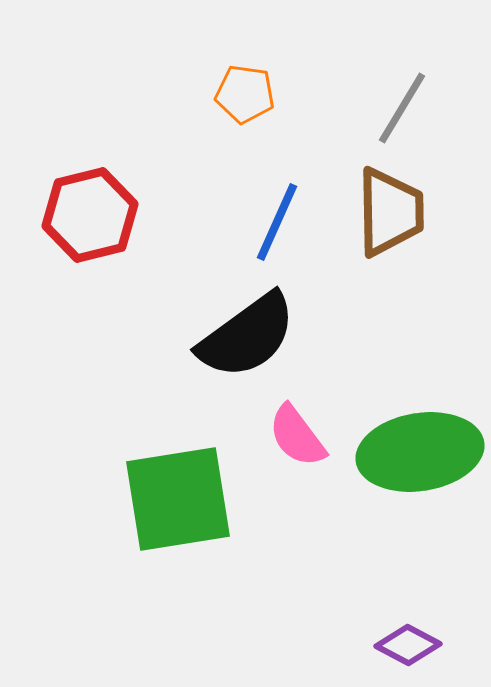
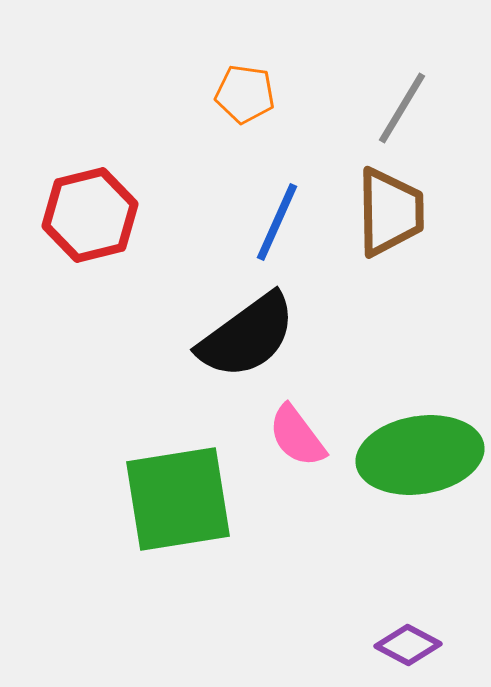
green ellipse: moved 3 px down
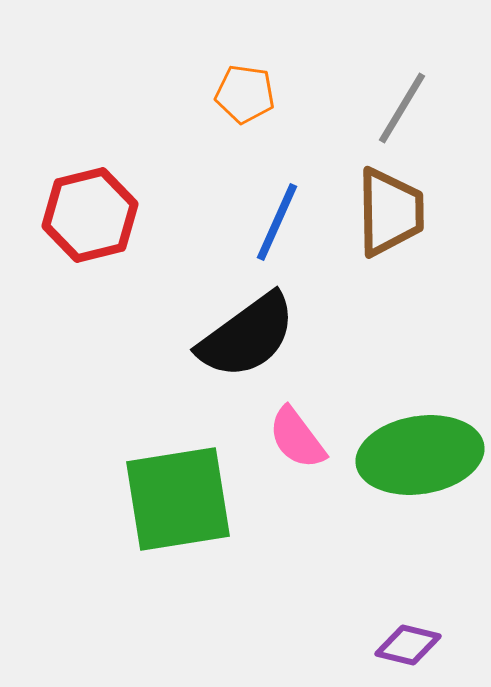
pink semicircle: moved 2 px down
purple diamond: rotated 14 degrees counterclockwise
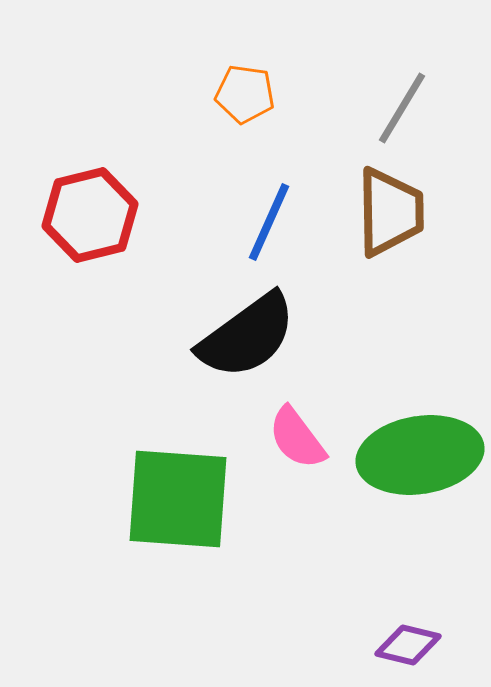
blue line: moved 8 px left
green square: rotated 13 degrees clockwise
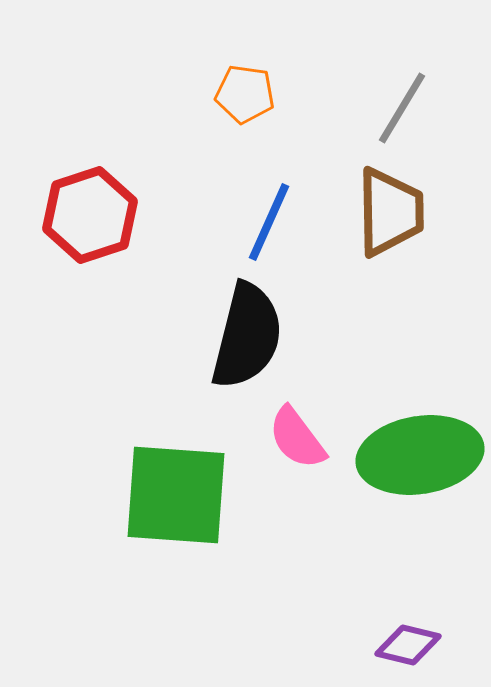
red hexagon: rotated 4 degrees counterclockwise
black semicircle: rotated 40 degrees counterclockwise
green square: moved 2 px left, 4 px up
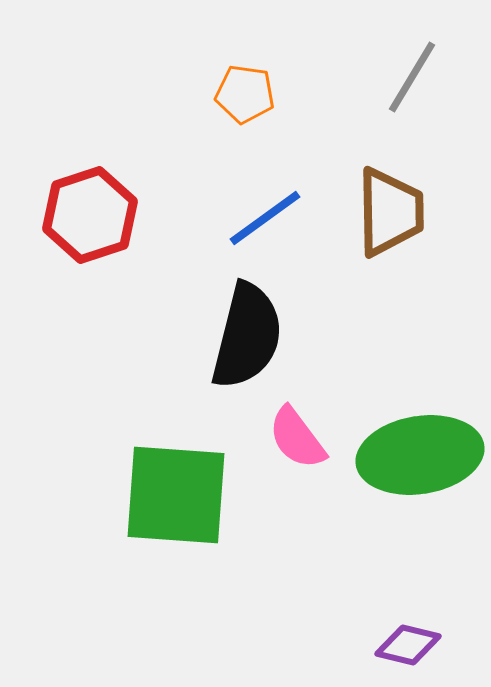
gray line: moved 10 px right, 31 px up
blue line: moved 4 px left, 4 px up; rotated 30 degrees clockwise
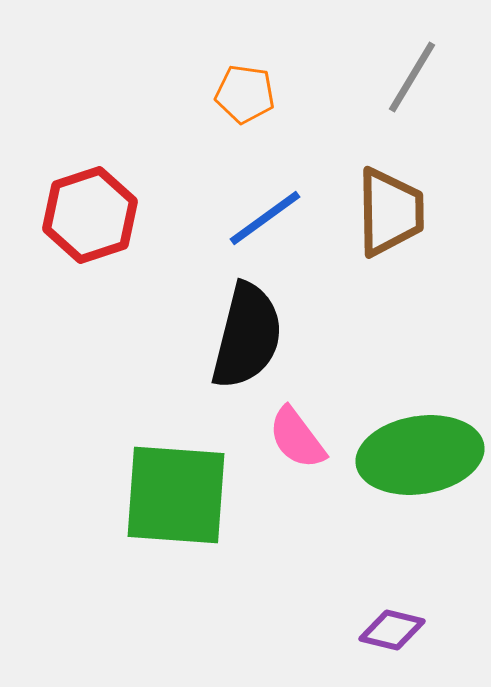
purple diamond: moved 16 px left, 15 px up
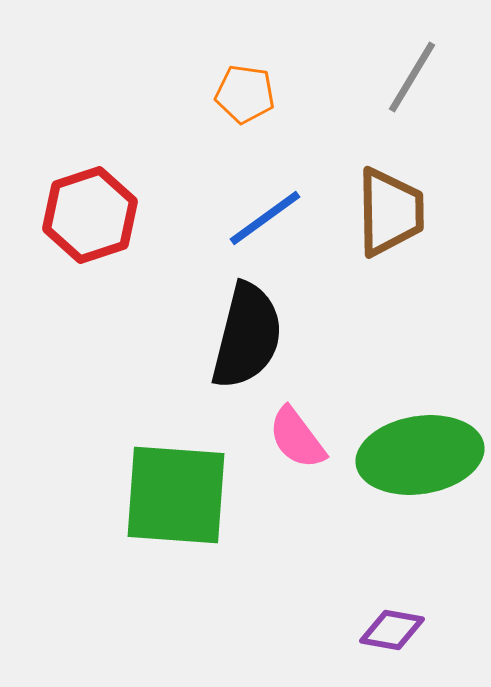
purple diamond: rotated 4 degrees counterclockwise
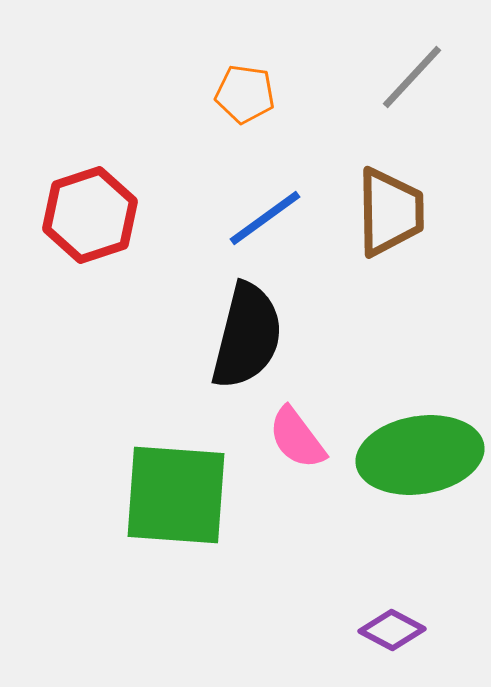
gray line: rotated 12 degrees clockwise
purple diamond: rotated 18 degrees clockwise
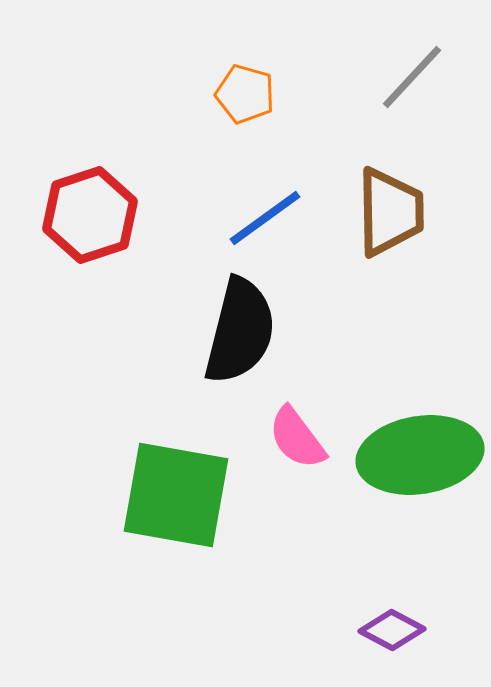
orange pentagon: rotated 8 degrees clockwise
black semicircle: moved 7 px left, 5 px up
green square: rotated 6 degrees clockwise
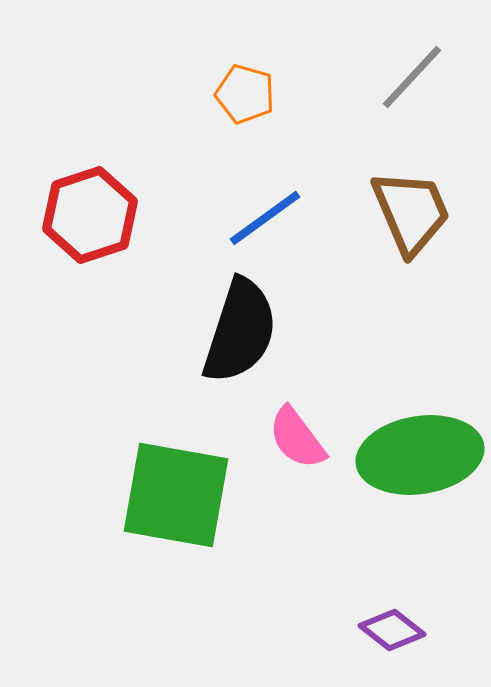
brown trapezoid: moved 21 px right; rotated 22 degrees counterclockwise
black semicircle: rotated 4 degrees clockwise
purple diamond: rotated 10 degrees clockwise
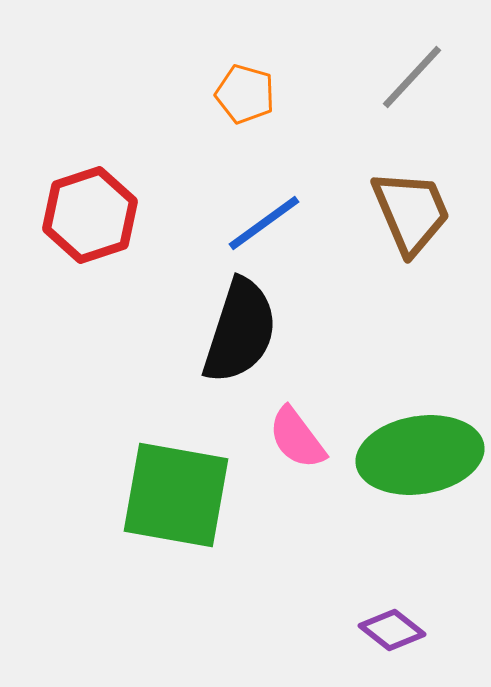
blue line: moved 1 px left, 5 px down
